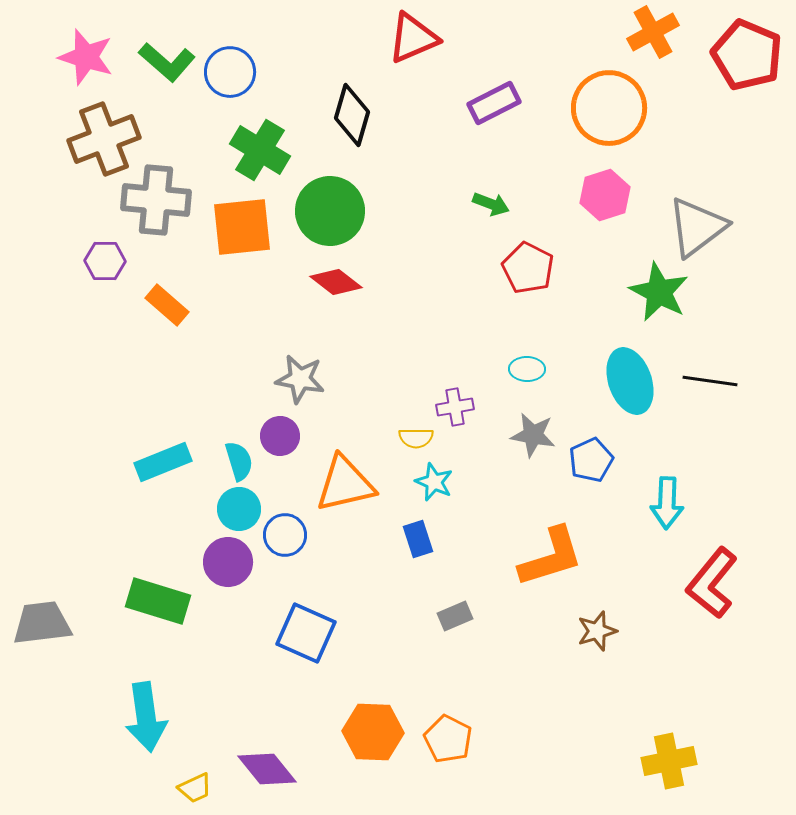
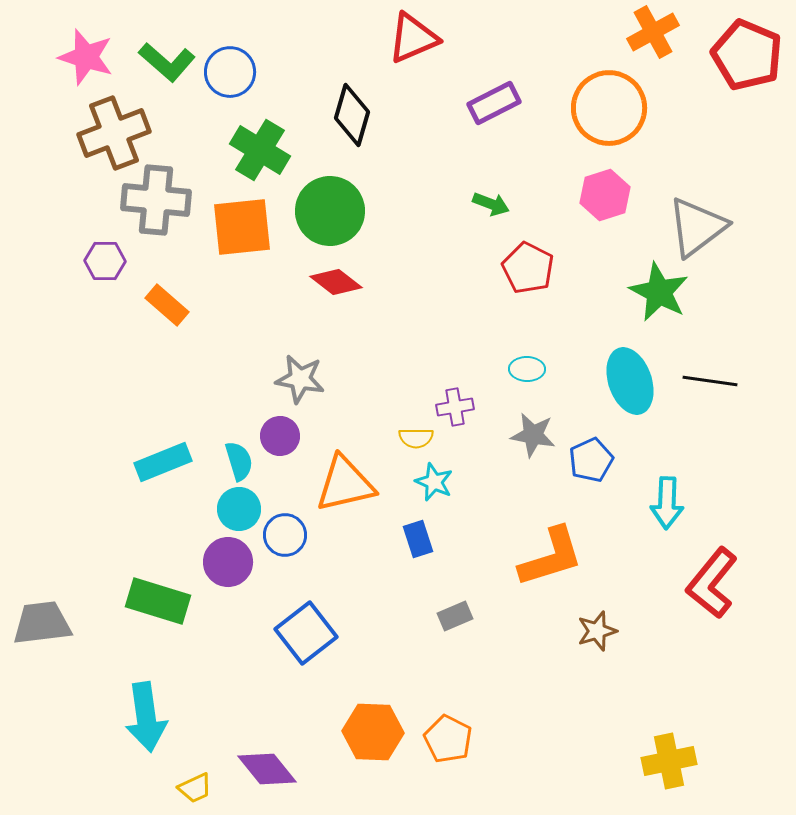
brown cross at (104, 139): moved 10 px right, 6 px up
blue square at (306, 633): rotated 28 degrees clockwise
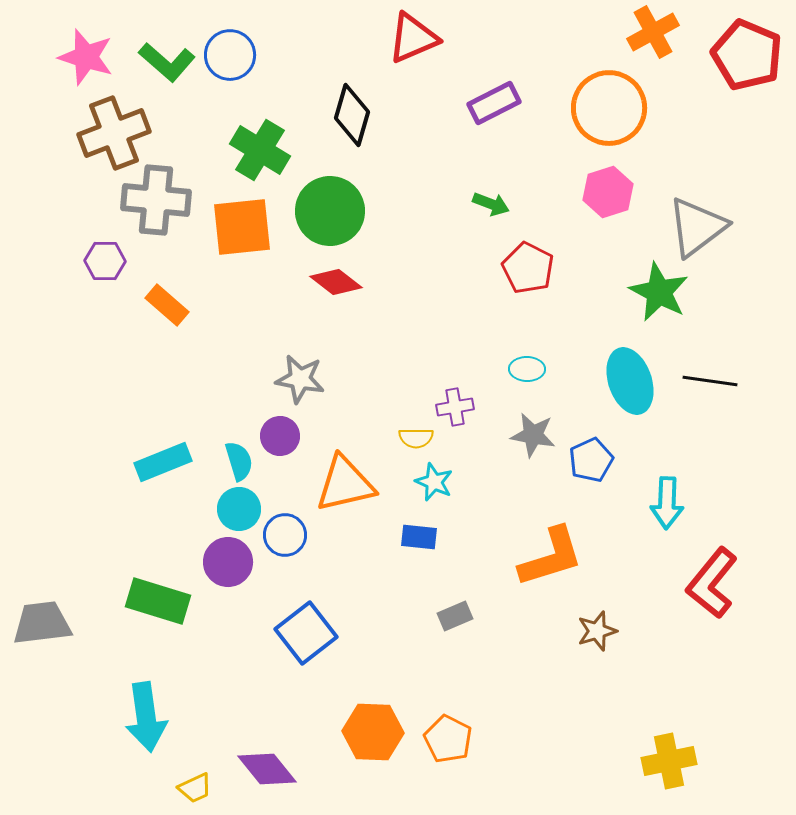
blue circle at (230, 72): moved 17 px up
pink hexagon at (605, 195): moved 3 px right, 3 px up
blue rectangle at (418, 539): moved 1 px right, 2 px up; rotated 66 degrees counterclockwise
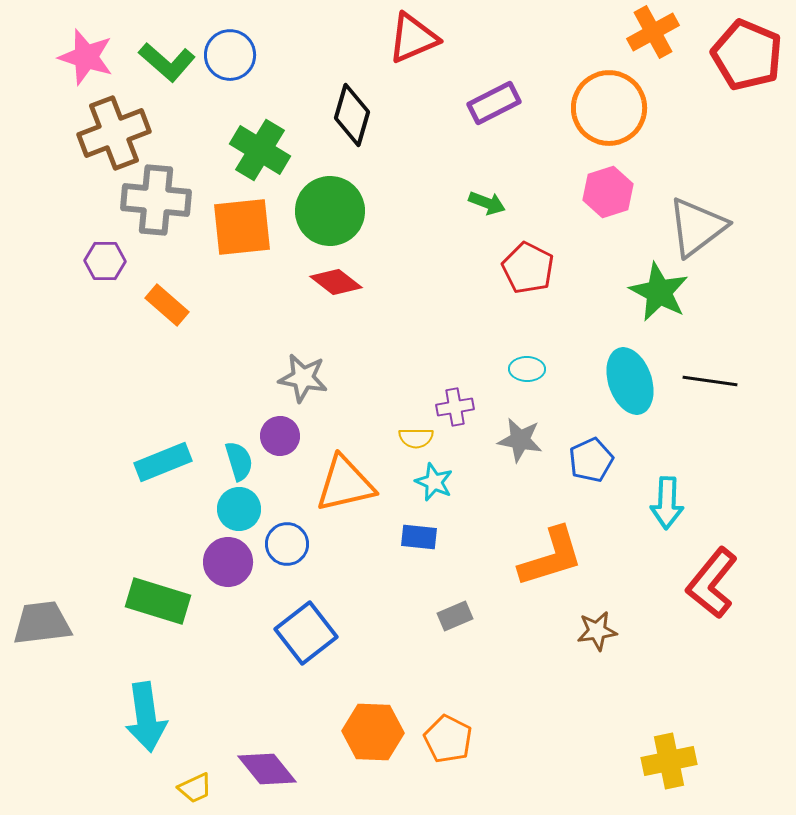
green arrow at (491, 204): moved 4 px left, 1 px up
gray star at (300, 379): moved 3 px right, 1 px up
gray star at (533, 435): moved 13 px left, 5 px down
blue circle at (285, 535): moved 2 px right, 9 px down
brown star at (597, 631): rotated 9 degrees clockwise
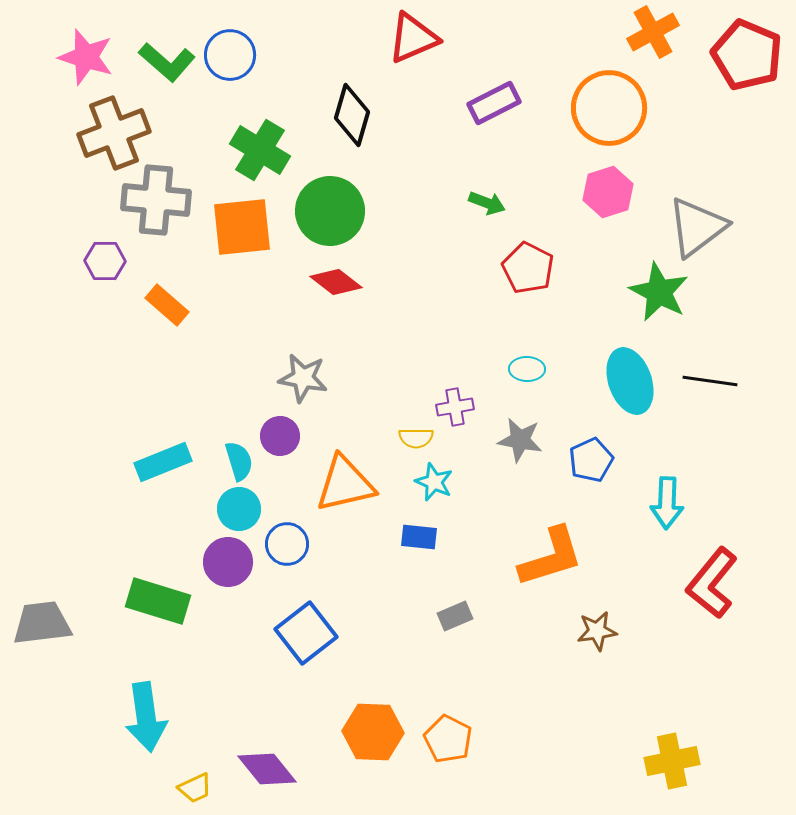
yellow cross at (669, 761): moved 3 px right
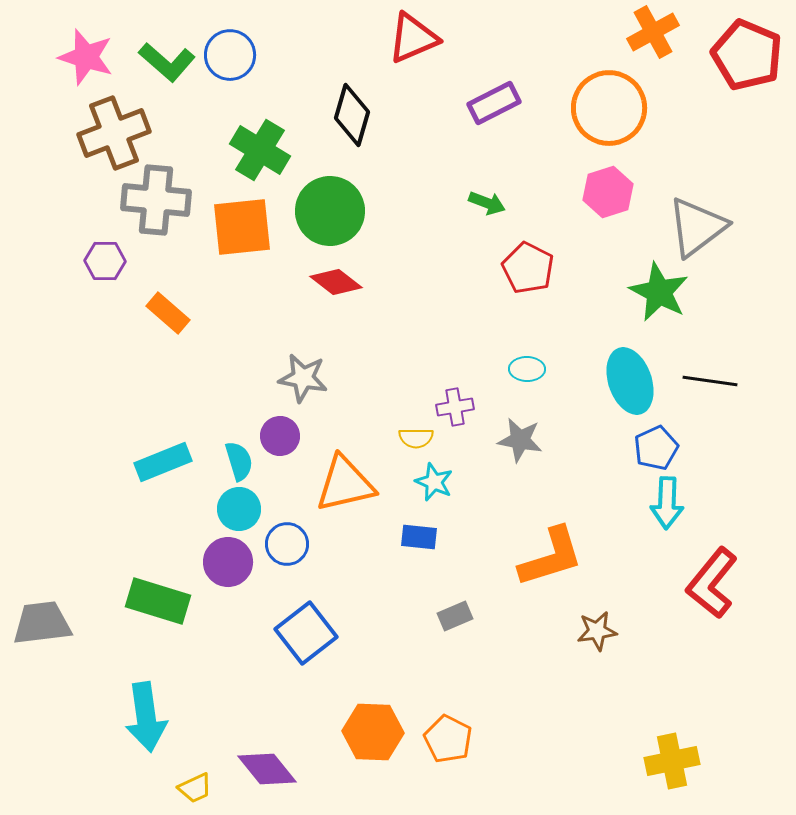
orange rectangle at (167, 305): moved 1 px right, 8 px down
blue pentagon at (591, 460): moved 65 px right, 12 px up
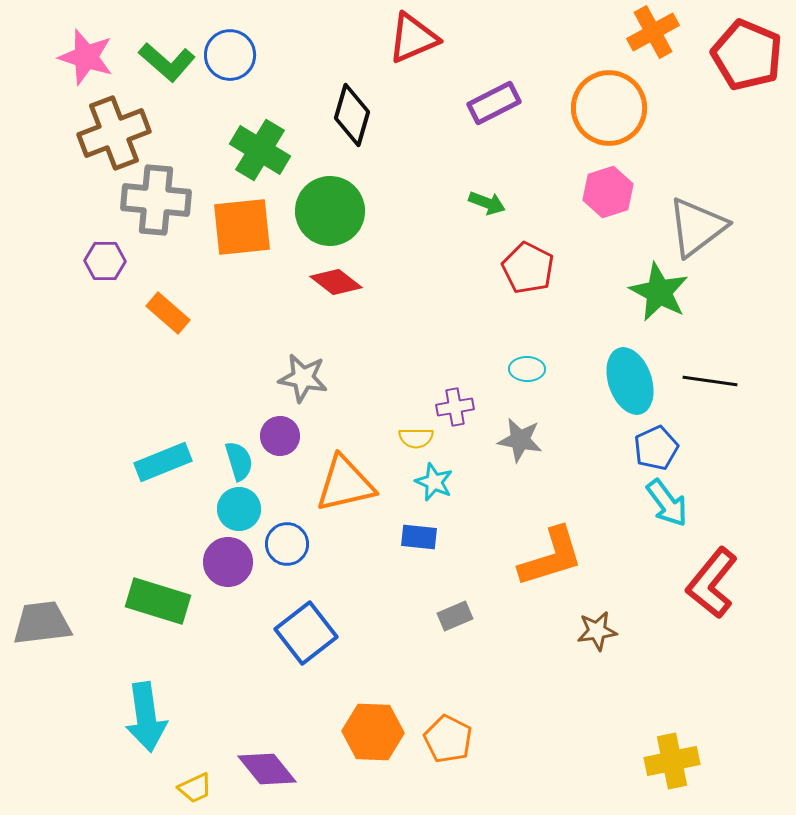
cyan arrow at (667, 503): rotated 39 degrees counterclockwise
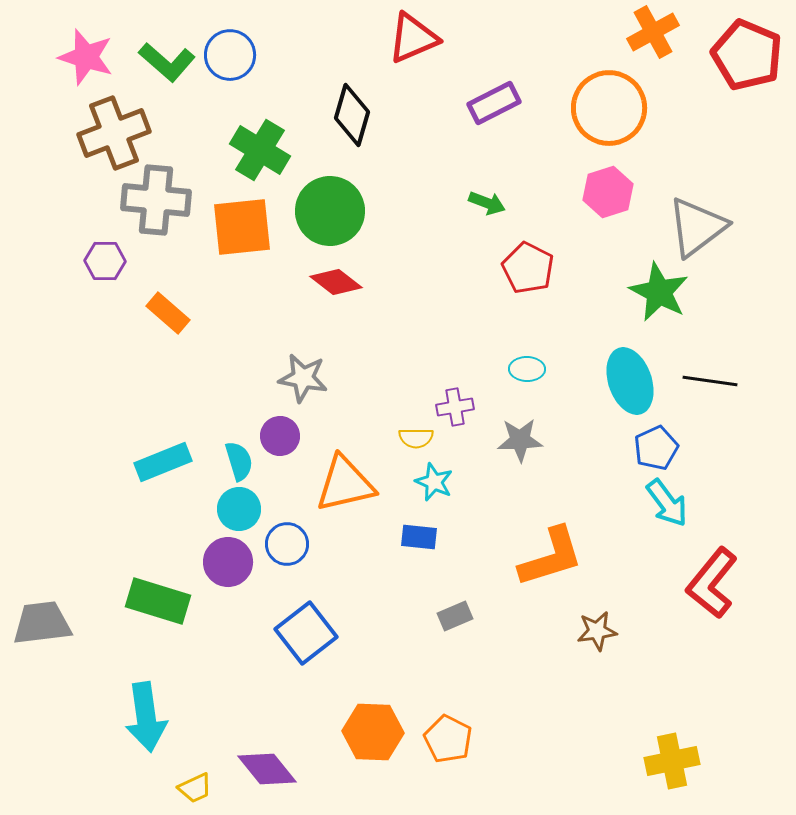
gray star at (520, 440): rotated 12 degrees counterclockwise
